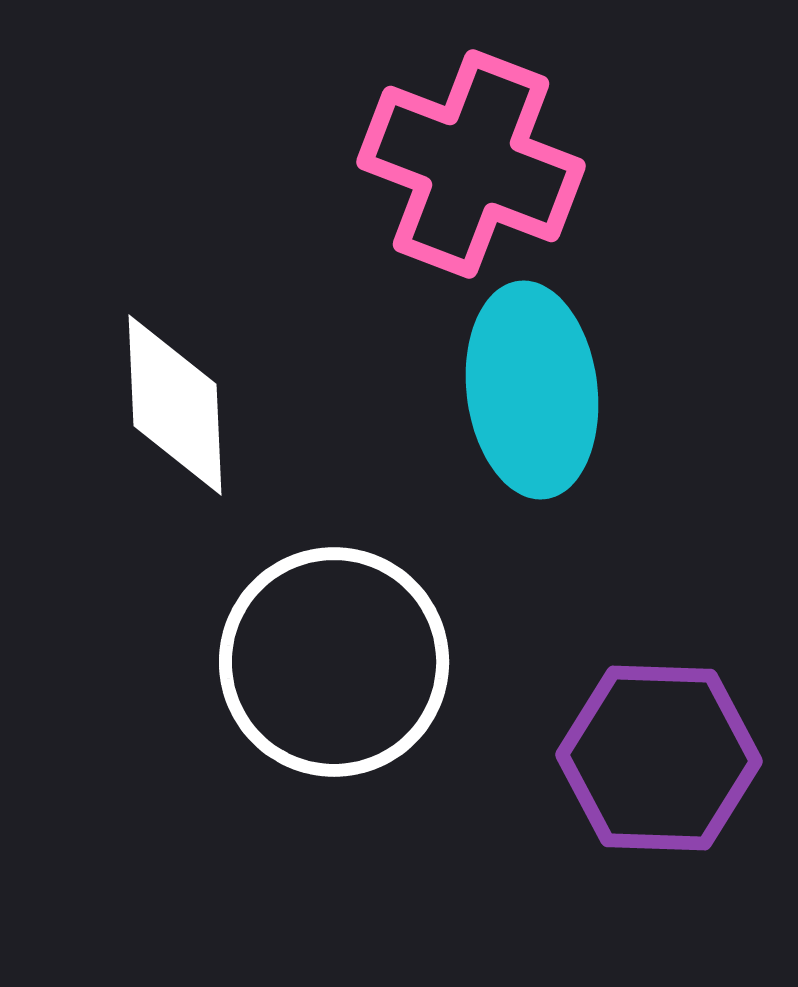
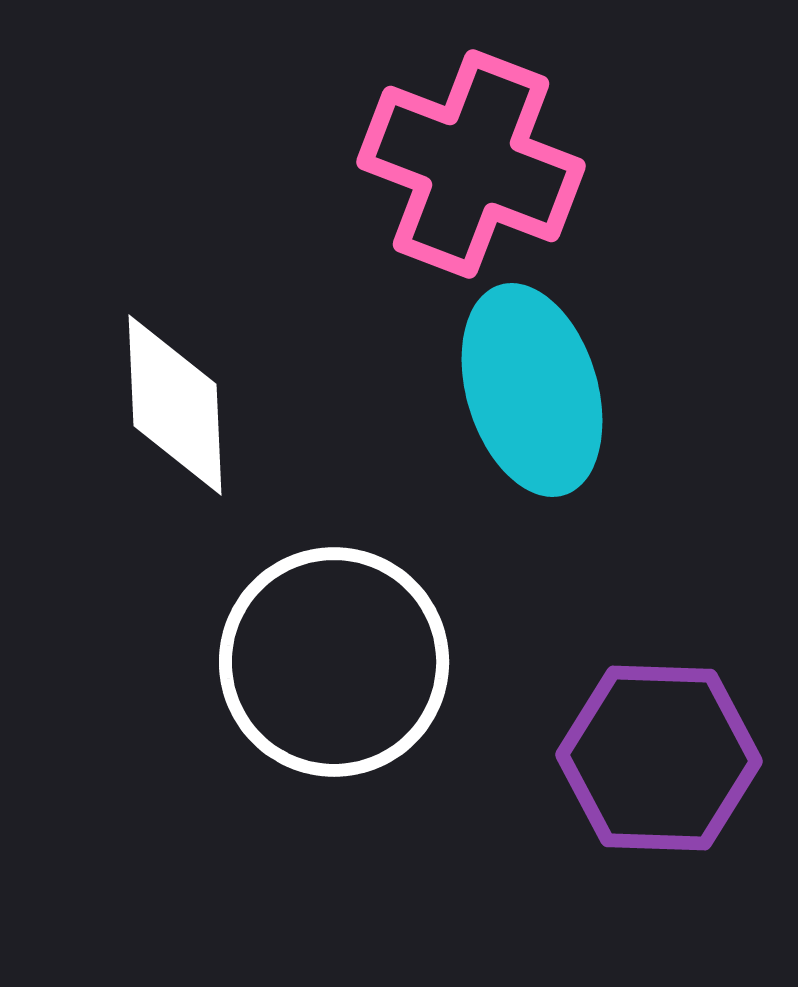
cyan ellipse: rotated 10 degrees counterclockwise
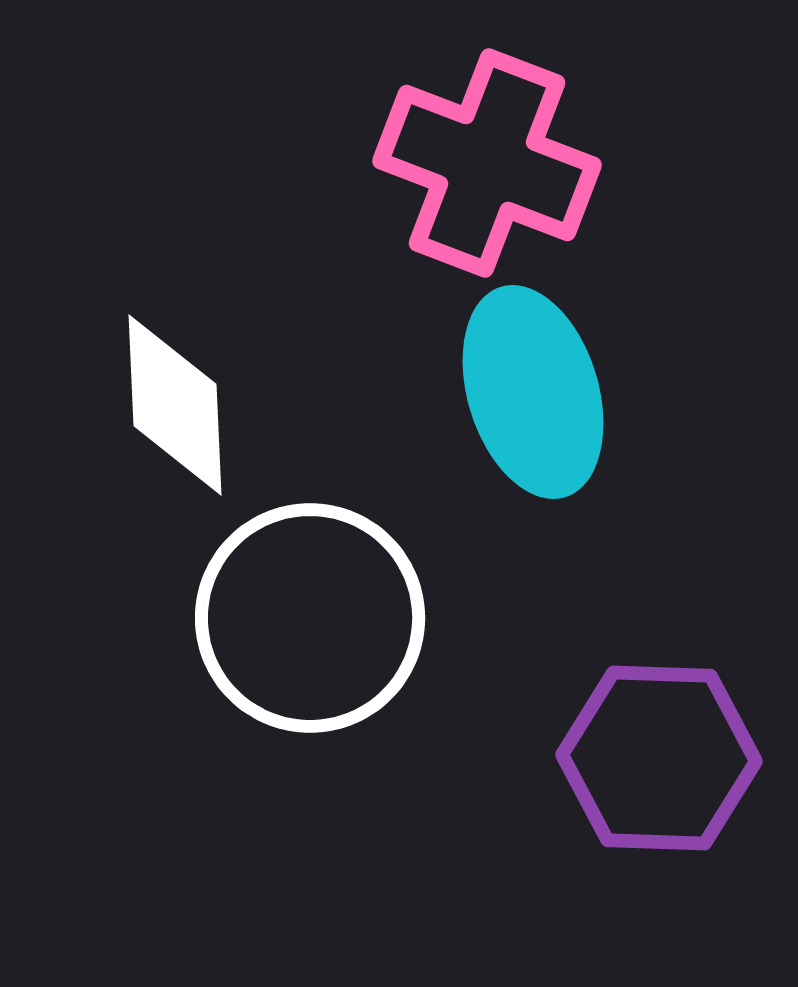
pink cross: moved 16 px right, 1 px up
cyan ellipse: moved 1 px right, 2 px down
white circle: moved 24 px left, 44 px up
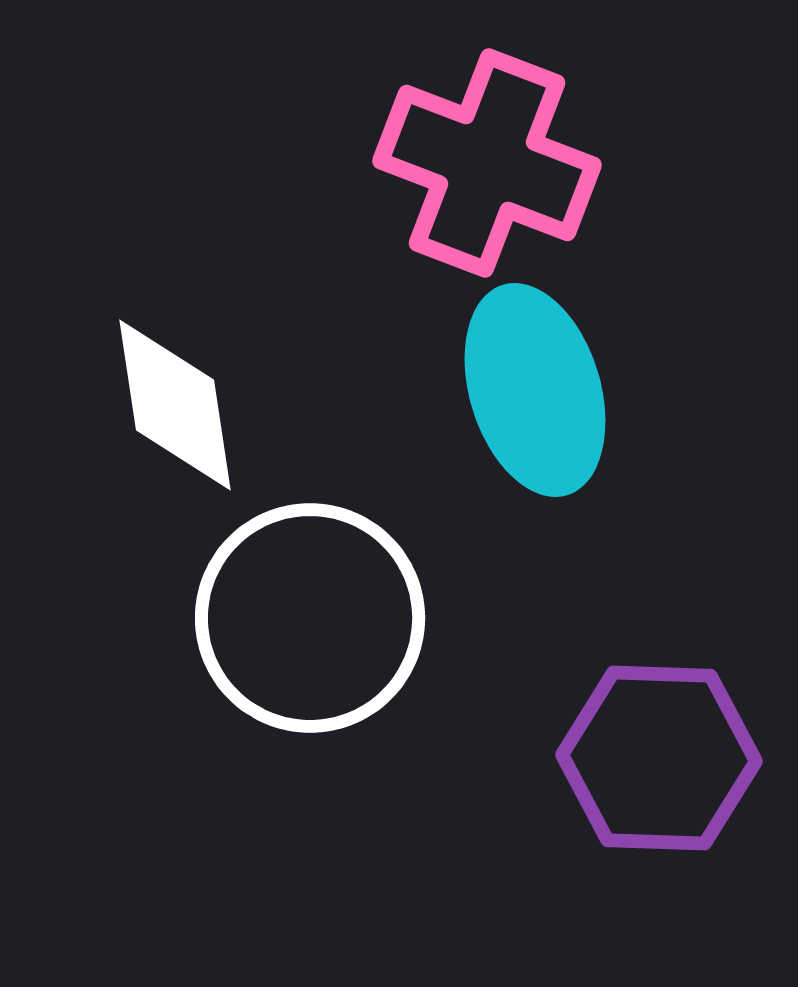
cyan ellipse: moved 2 px right, 2 px up
white diamond: rotated 6 degrees counterclockwise
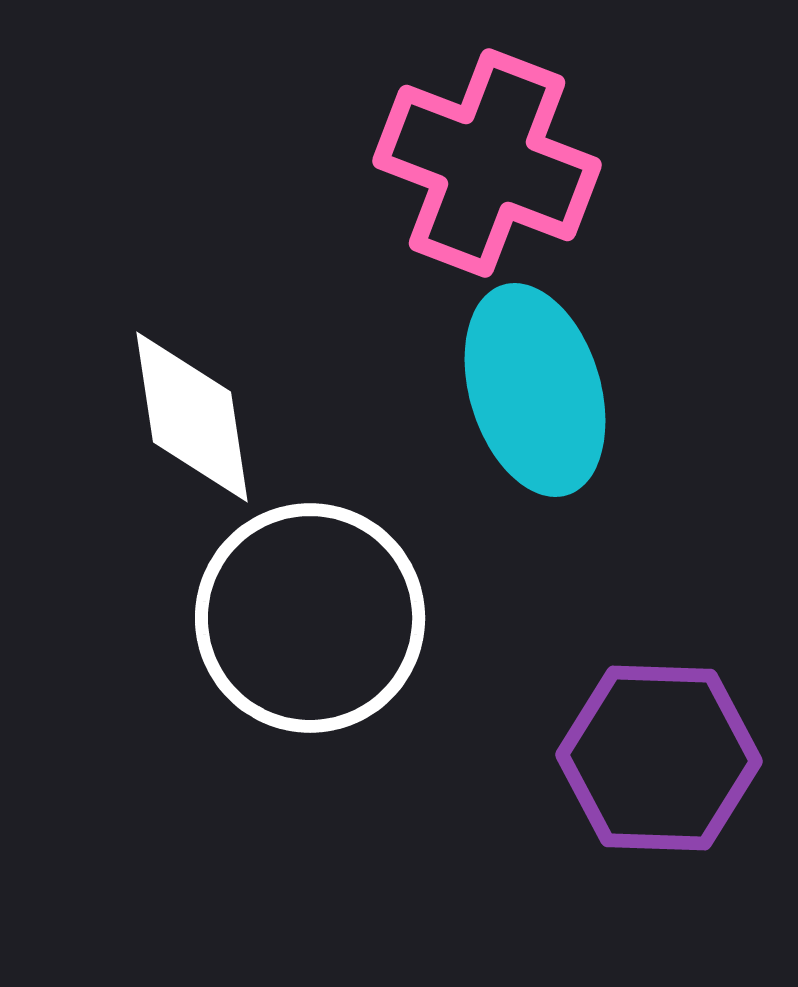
white diamond: moved 17 px right, 12 px down
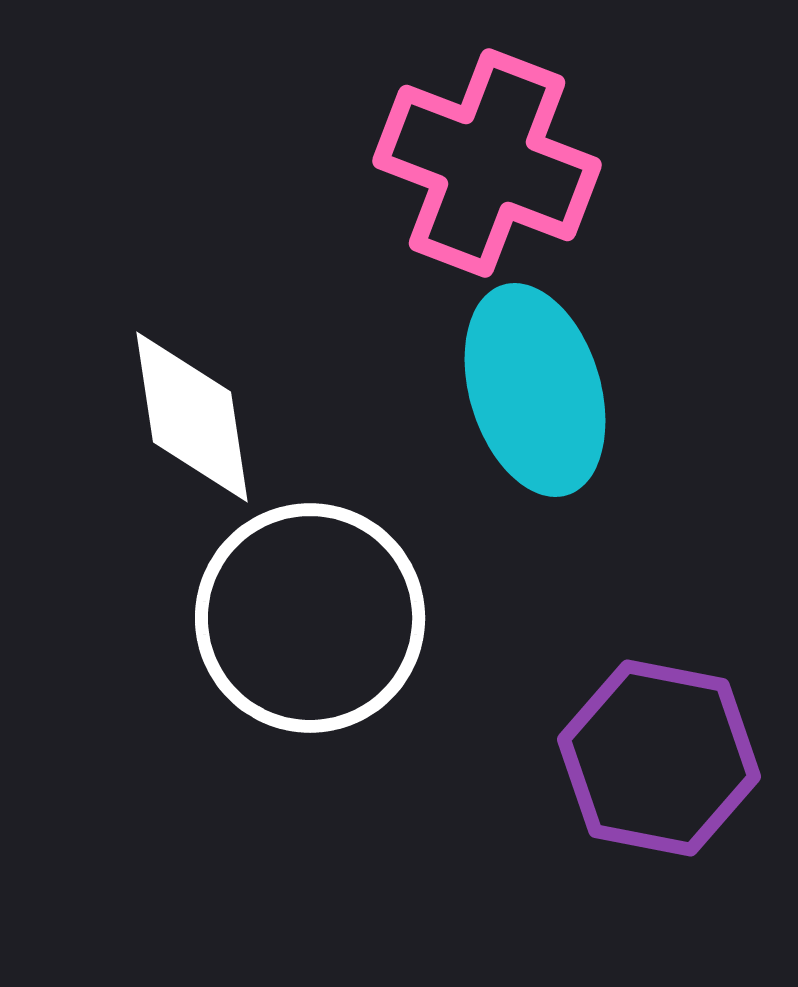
purple hexagon: rotated 9 degrees clockwise
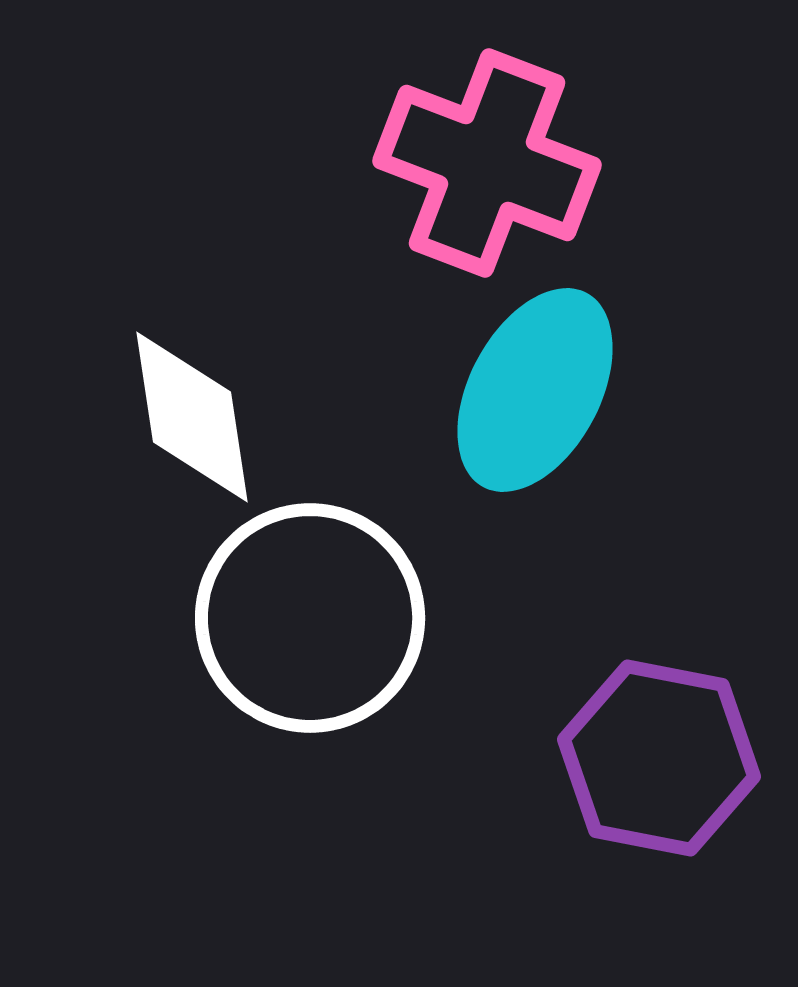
cyan ellipse: rotated 45 degrees clockwise
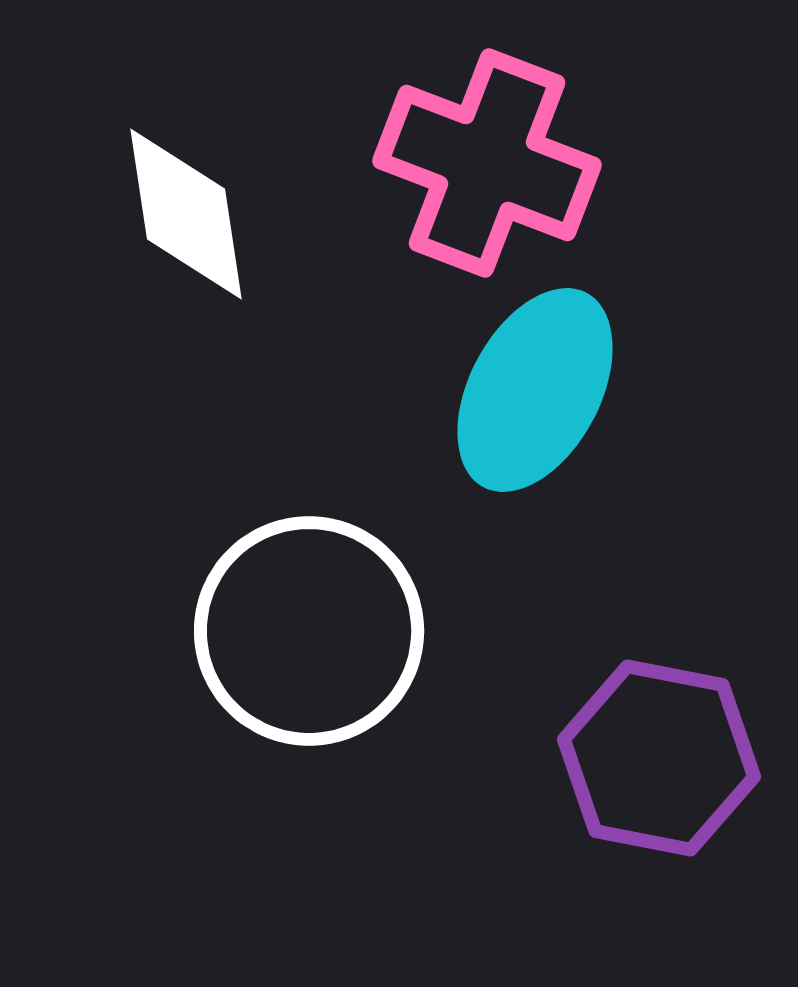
white diamond: moved 6 px left, 203 px up
white circle: moved 1 px left, 13 px down
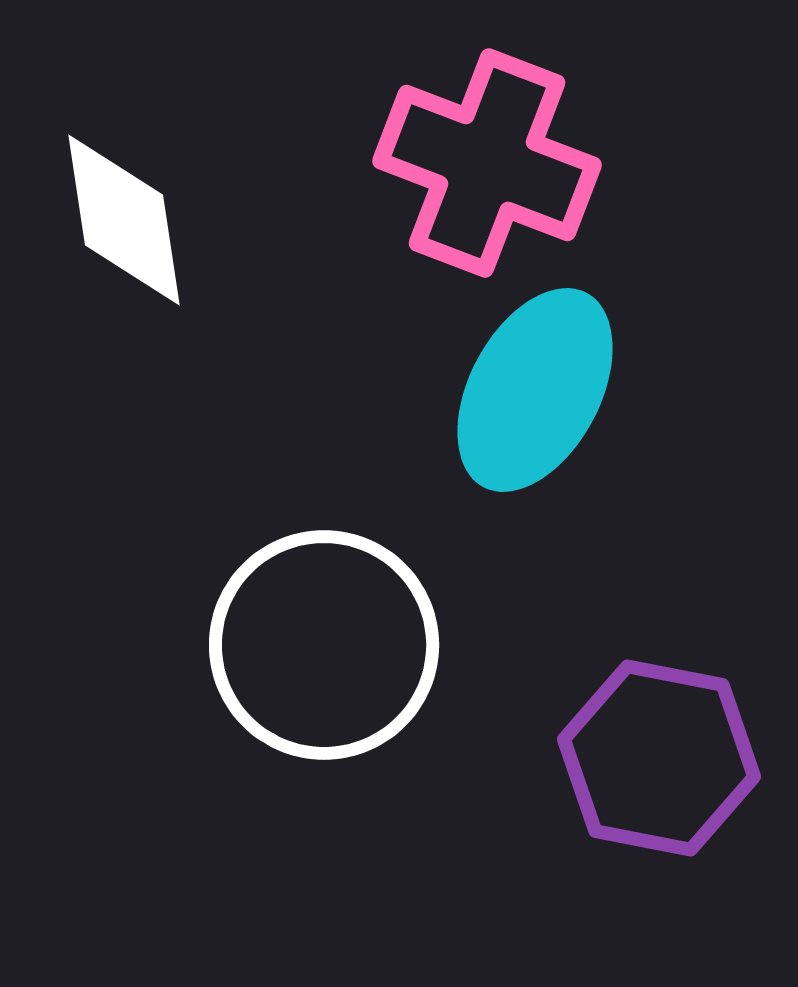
white diamond: moved 62 px left, 6 px down
white circle: moved 15 px right, 14 px down
